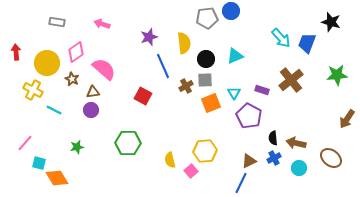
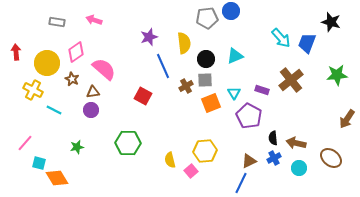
pink arrow at (102, 24): moved 8 px left, 4 px up
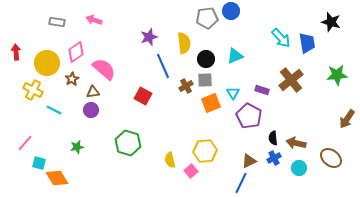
blue trapezoid at (307, 43): rotated 150 degrees clockwise
brown star at (72, 79): rotated 16 degrees clockwise
cyan triangle at (234, 93): moved 1 px left
green hexagon at (128, 143): rotated 15 degrees clockwise
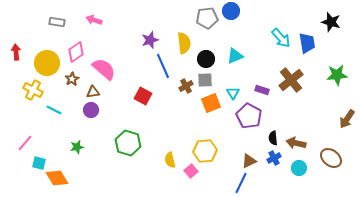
purple star at (149, 37): moved 1 px right, 3 px down
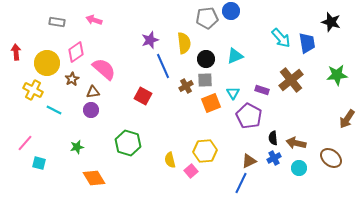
orange diamond at (57, 178): moved 37 px right
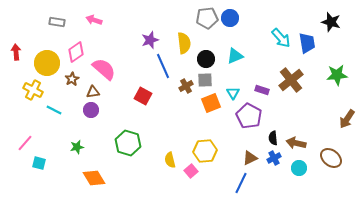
blue circle at (231, 11): moved 1 px left, 7 px down
brown triangle at (249, 161): moved 1 px right, 3 px up
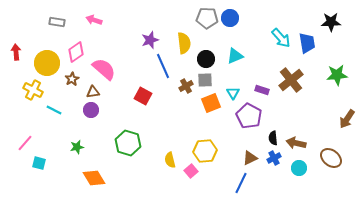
gray pentagon at (207, 18): rotated 10 degrees clockwise
black star at (331, 22): rotated 18 degrees counterclockwise
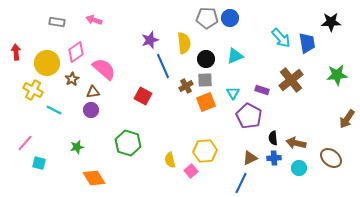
orange square at (211, 103): moved 5 px left, 1 px up
blue cross at (274, 158): rotated 24 degrees clockwise
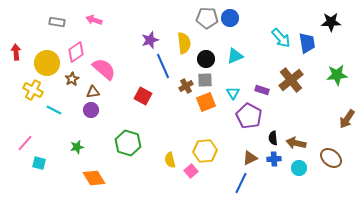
blue cross at (274, 158): moved 1 px down
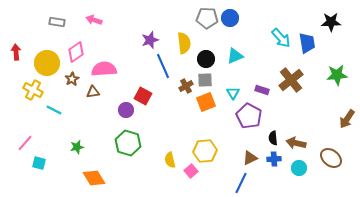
pink semicircle at (104, 69): rotated 45 degrees counterclockwise
purple circle at (91, 110): moved 35 px right
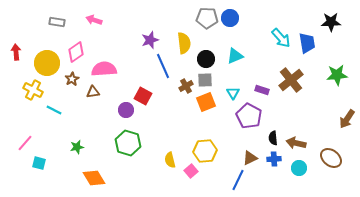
blue line at (241, 183): moved 3 px left, 3 px up
